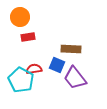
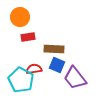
brown rectangle: moved 17 px left
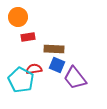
orange circle: moved 2 px left
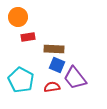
red semicircle: moved 18 px right, 18 px down
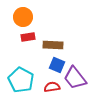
orange circle: moved 5 px right
brown rectangle: moved 1 px left, 4 px up
